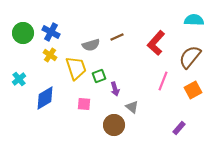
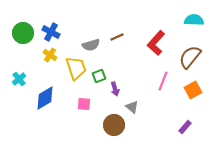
purple rectangle: moved 6 px right, 1 px up
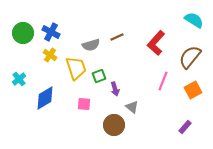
cyan semicircle: rotated 30 degrees clockwise
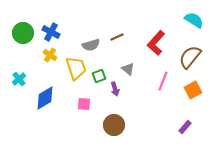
gray triangle: moved 4 px left, 38 px up
